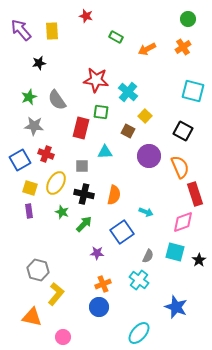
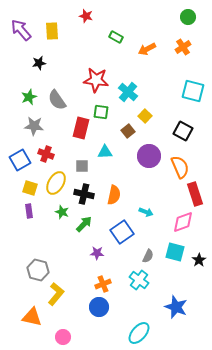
green circle at (188, 19): moved 2 px up
brown square at (128, 131): rotated 24 degrees clockwise
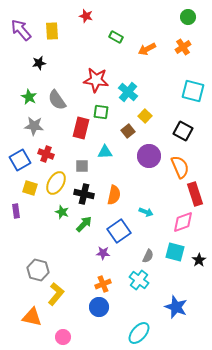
green star at (29, 97): rotated 21 degrees counterclockwise
purple rectangle at (29, 211): moved 13 px left
blue square at (122, 232): moved 3 px left, 1 px up
purple star at (97, 253): moved 6 px right
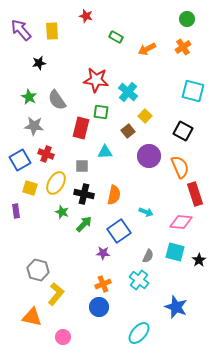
green circle at (188, 17): moved 1 px left, 2 px down
pink diamond at (183, 222): moved 2 px left; rotated 25 degrees clockwise
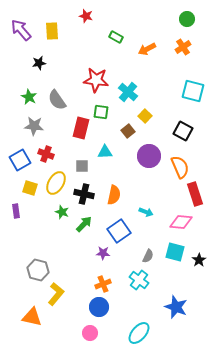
pink circle at (63, 337): moved 27 px right, 4 px up
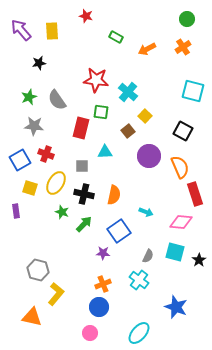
green star at (29, 97): rotated 21 degrees clockwise
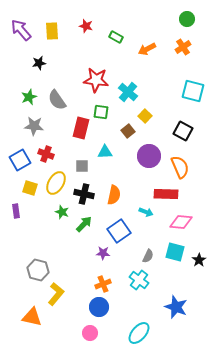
red star at (86, 16): moved 10 px down
red rectangle at (195, 194): moved 29 px left; rotated 70 degrees counterclockwise
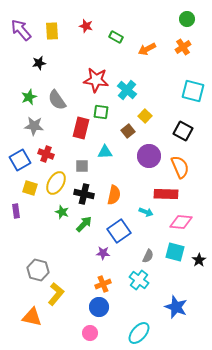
cyan cross at (128, 92): moved 1 px left, 2 px up
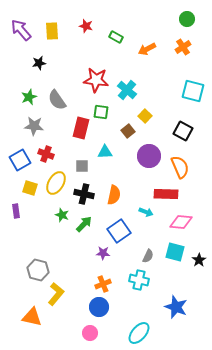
green star at (62, 212): moved 3 px down
cyan cross at (139, 280): rotated 24 degrees counterclockwise
